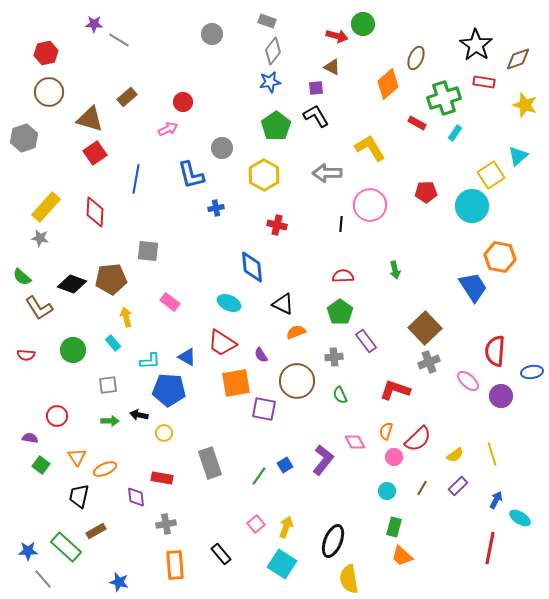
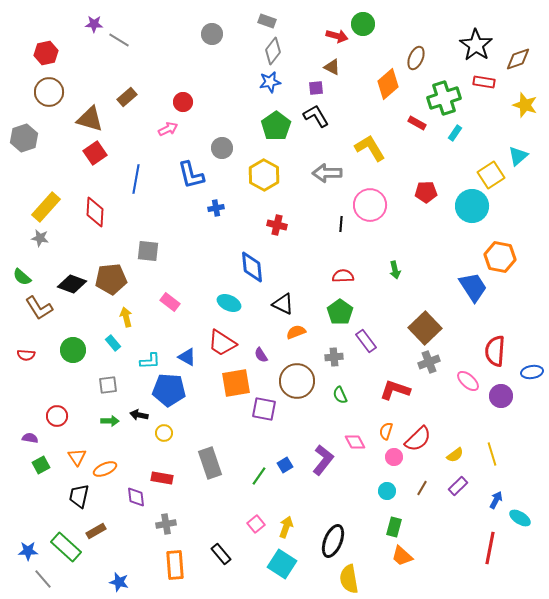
green square at (41, 465): rotated 24 degrees clockwise
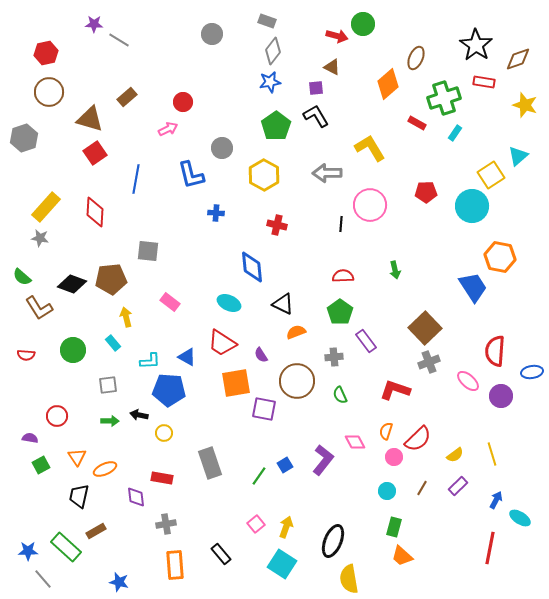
blue cross at (216, 208): moved 5 px down; rotated 14 degrees clockwise
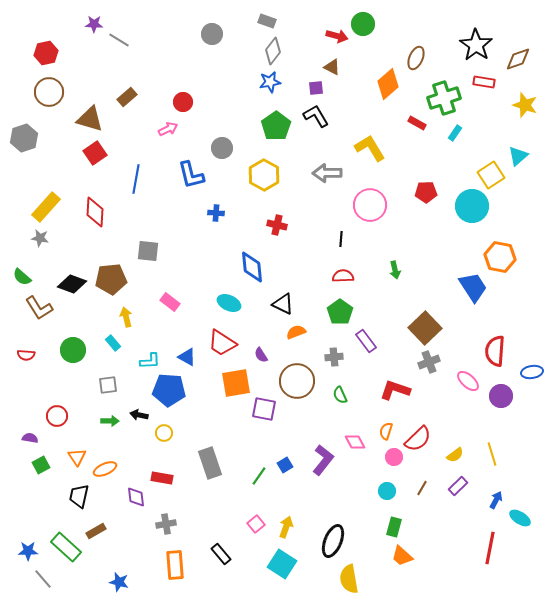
black line at (341, 224): moved 15 px down
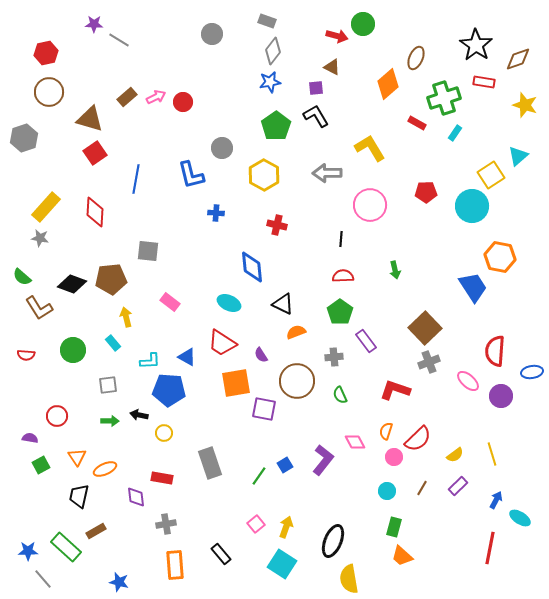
pink arrow at (168, 129): moved 12 px left, 32 px up
